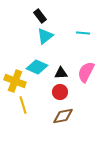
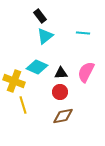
yellow cross: moved 1 px left
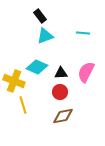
cyan triangle: rotated 18 degrees clockwise
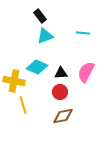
yellow cross: rotated 10 degrees counterclockwise
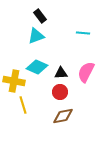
cyan triangle: moved 9 px left
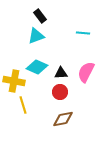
brown diamond: moved 3 px down
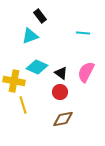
cyan triangle: moved 6 px left
black triangle: rotated 40 degrees clockwise
